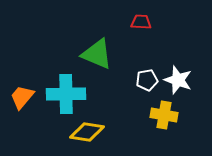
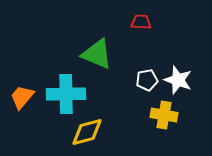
yellow diamond: rotated 24 degrees counterclockwise
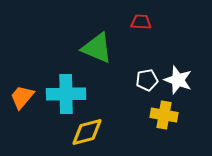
green triangle: moved 6 px up
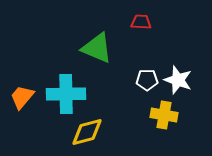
white pentagon: rotated 10 degrees clockwise
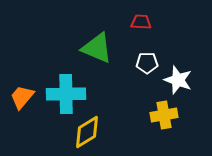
white pentagon: moved 17 px up
yellow cross: rotated 20 degrees counterclockwise
yellow diamond: rotated 16 degrees counterclockwise
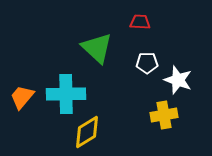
red trapezoid: moved 1 px left
green triangle: rotated 20 degrees clockwise
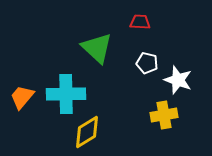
white pentagon: rotated 15 degrees clockwise
